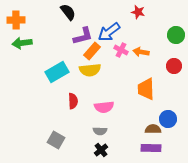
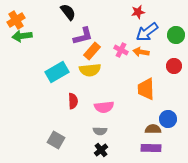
red star: rotated 24 degrees counterclockwise
orange cross: rotated 30 degrees counterclockwise
blue arrow: moved 38 px right
green arrow: moved 7 px up
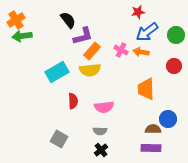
black semicircle: moved 8 px down
gray square: moved 3 px right, 1 px up
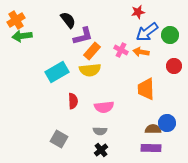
green circle: moved 6 px left
blue circle: moved 1 px left, 4 px down
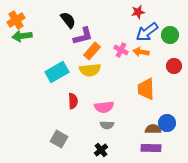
gray semicircle: moved 7 px right, 6 px up
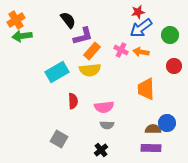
blue arrow: moved 6 px left, 4 px up
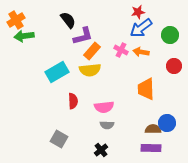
green arrow: moved 2 px right
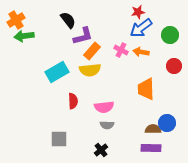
gray square: rotated 30 degrees counterclockwise
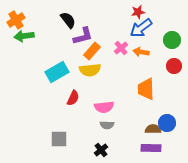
green circle: moved 2 px right, 5 px down
pink cross: moved 2 px up; rotated 24 degrees clockwise
red semicircle: moved 3 px up; rotated 28 degrees clockwise
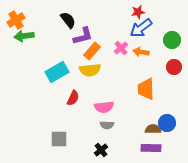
red circle: moved 1 px down
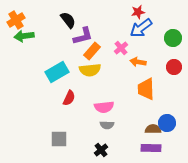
green circle: moved 1 px right, 2 px up
orange arrow: moved 3 px left, 10 px down
red semicircle: moved 4 px left
